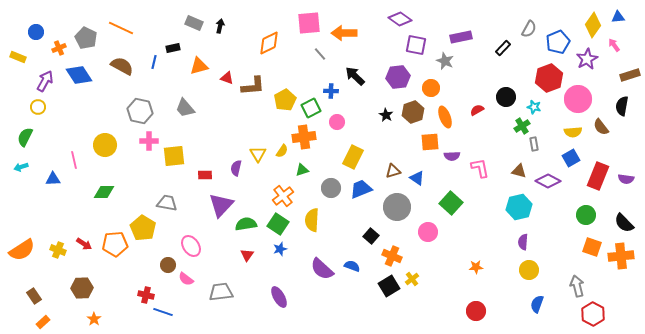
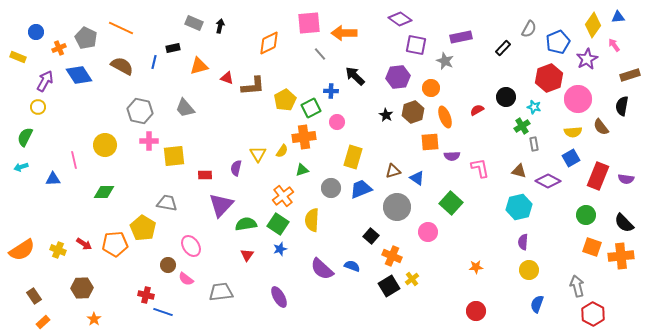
yellow rectangle at (353, 157): rotated 10 degrees counterclockwise
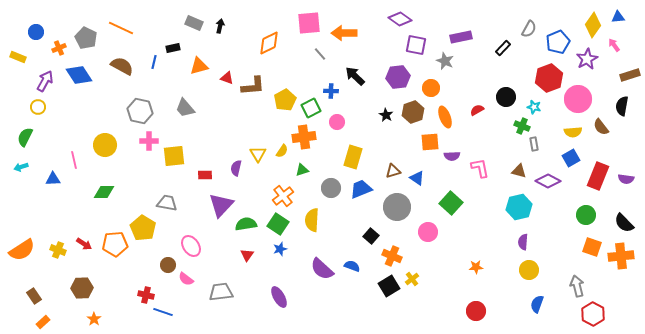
green cross at (522, 126): rotated 35 degrees counterclockwise
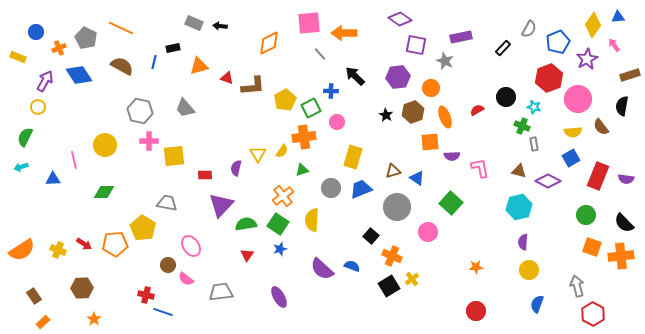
black arrow at (220, 26): rotated 96 degrees counterclockwise
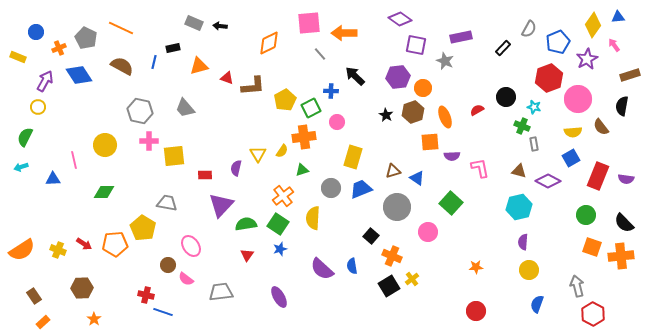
orange circle at (431, 88): moved 8 px left
yellow semicircle at (312, 220): moved 1 px right, 2 px up
blue semicircle at (352, 266): rotated 119 degrees counterclockwise
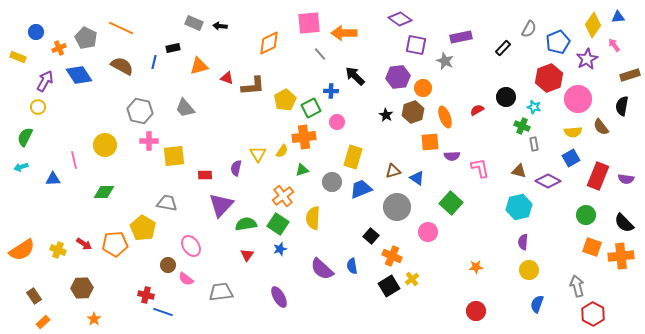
gray circle at (331, 188): moved 1 px right, 6 px up
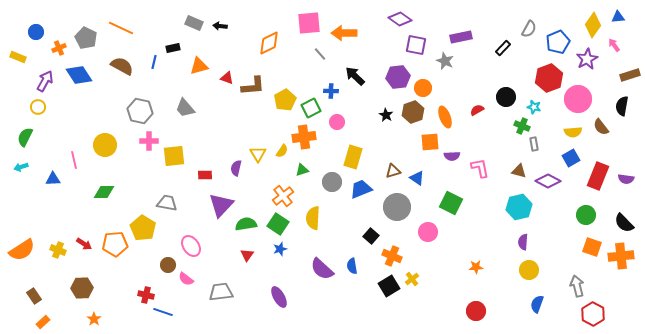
green square at (451, 203): rotated 15 degrees counterclockwise
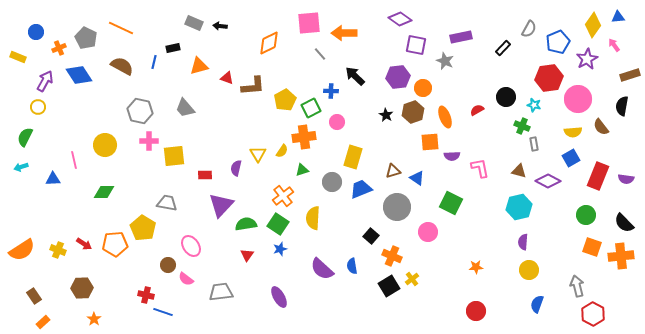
red hexagon at (549, 78): rotated 12 degrees clockwise
cyan star at (534, 107): moved 2 px up
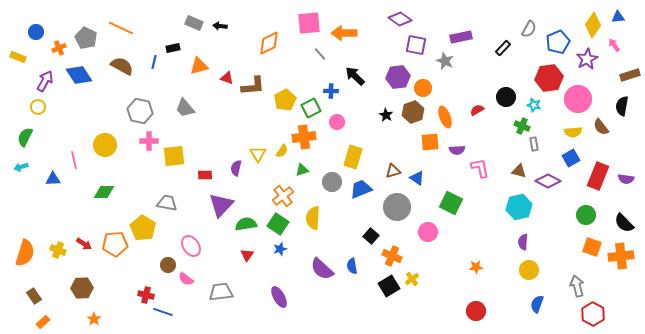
purple semicircle at (452, 156): moved 5 px right, 6 px up
orange semicircle at (22, 250): moved 3 px right, 3 px down; rotated 40 degrees counterclockwise
